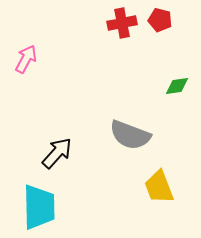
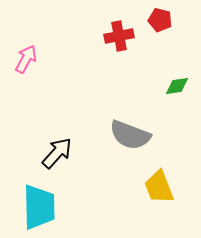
red cross: moved 3 px left, 13 px down
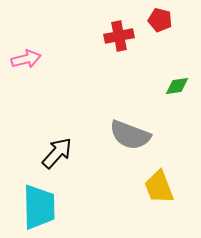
pink arrow: rotated 48 degrees clockwise
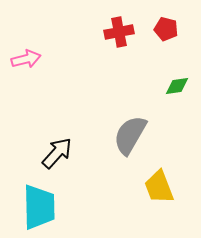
red pentagon: moved 6 px right, 9 px down
red cross: moved 4 px up
gray semicircle: rotated 99 degrees clockwise
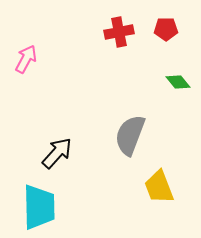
red pentagon: rotated 15 degrees counterclockwise
pink arrow: rotated 48 degrees counterclockwise
green diamond: moved 1 px right, 4 px up; rotated 60 degrees clockwise
gray semicircle: rotated 9 degrees counterclockwise
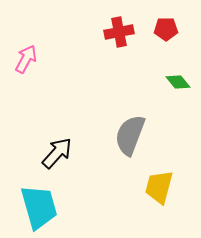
yellow trapezoid: rotated 36 degrees clockwise
cyan trapezoid: rotated 15 degrees counterclockwise
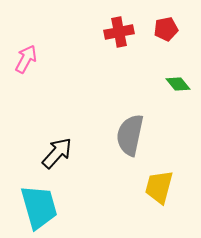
red pentagon: rotated 10 degrees counterclockwise
green diamond: moved 2 px down
gray semicircle: rotated 9 degrees counterclockwise
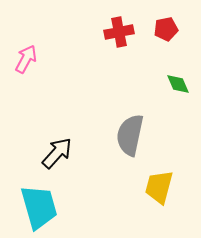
green diamond: rotated 15 degrees clockwise
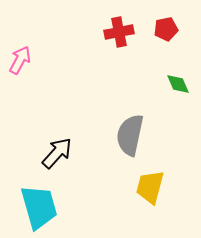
pink arrow: moved 6 px left, 1 px down
yellow trapezoid: moved 9 px left
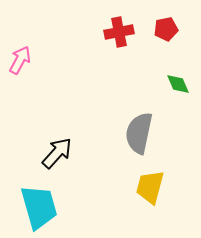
gray semicircle: moved 9 px right, 2 px up
